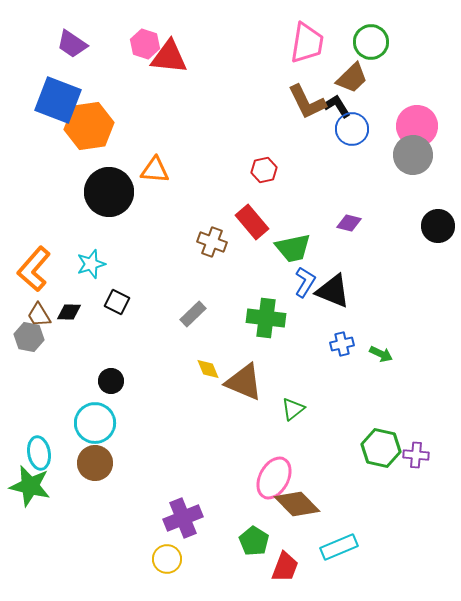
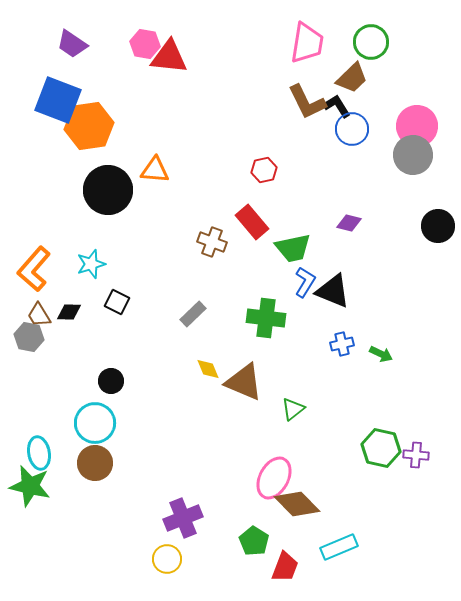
pink hexagon at (145, 44): rotated 8 degrees counterclockwise
black circle at (109, 192): moved 1 px left, 2 px up
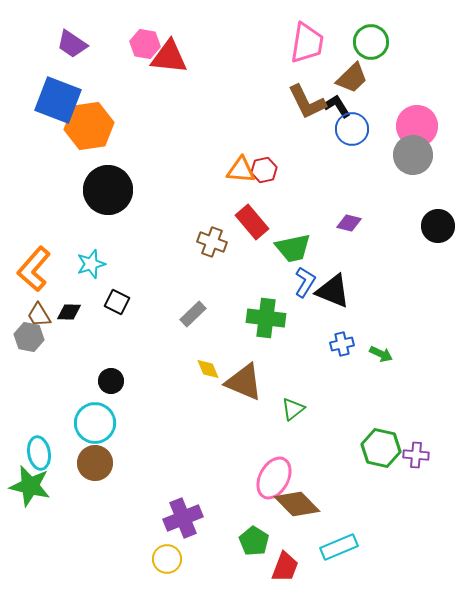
orange triangle at (155, 170): moved 86 px right
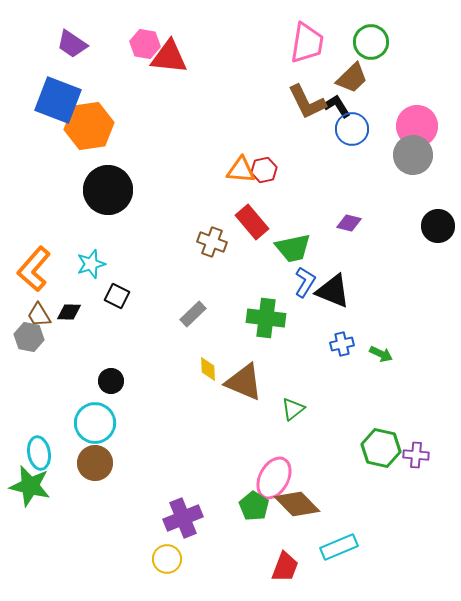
black square at (117, 302): moved 6 px up
yellow diamond at (208, 369): rotated 20 degrees clockwise
green pentagon at (254, 541): moved 35 px up
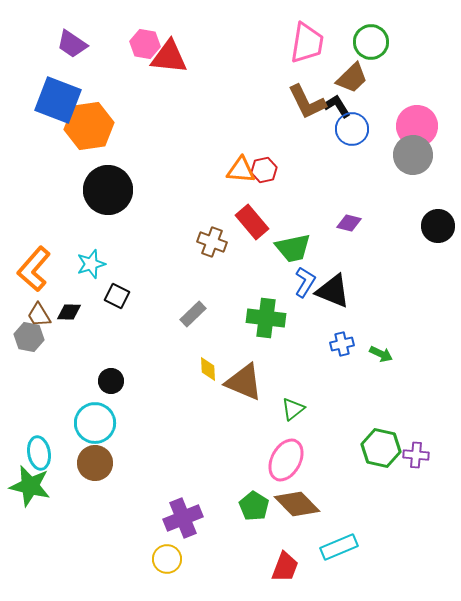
pink ellipse at (274, 478): moved 12 px right, 18 px up
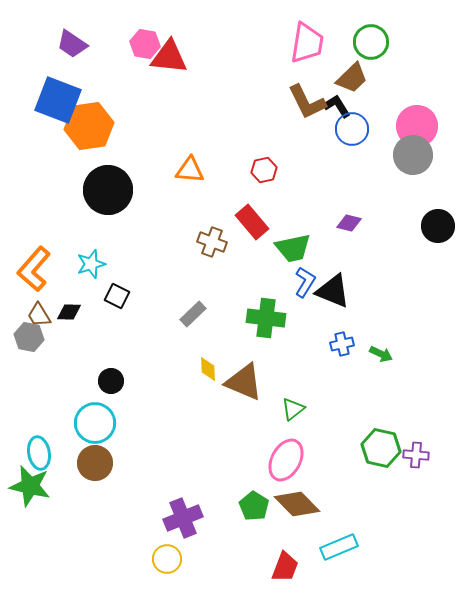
orange triangle at (241, 170): moved 51 px left
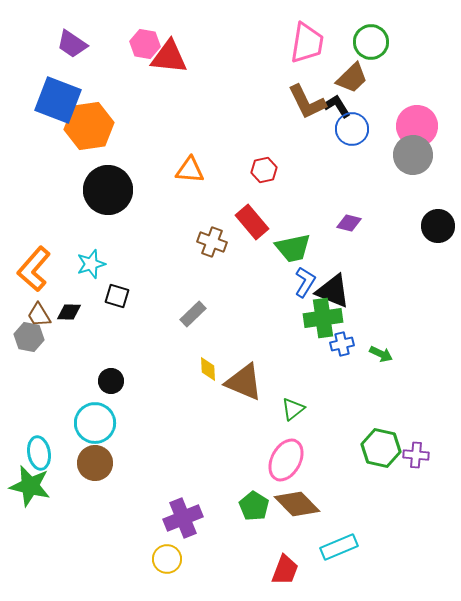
black square at (117, 296): rotated 10 degrees counterclockwise
green cross at (266, 318): moved 57 px right; rotated 15 degrees counterclockwise
red trapezoid at (285, 567): moved 3 px down
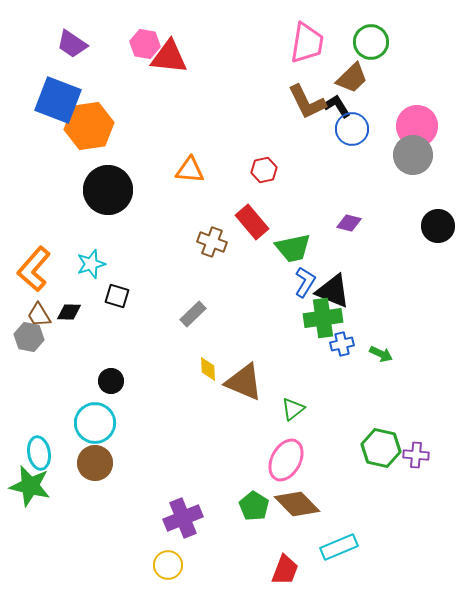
yellow circle at (167, 559): moved 1 px right, 6 px down
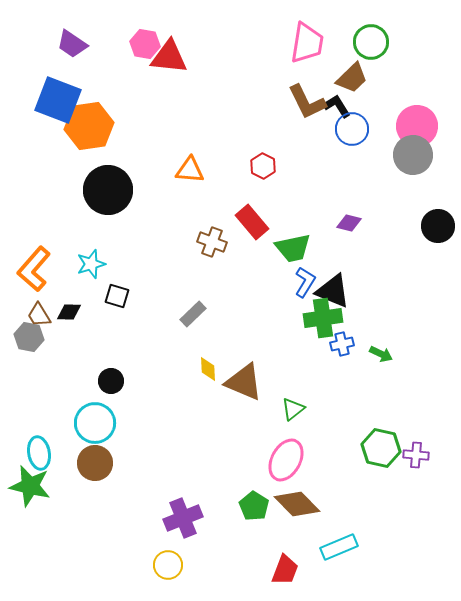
red hexagon at (264, 170): moved 1 px left, 4 px up; rotated 20 degrees counterclockwise
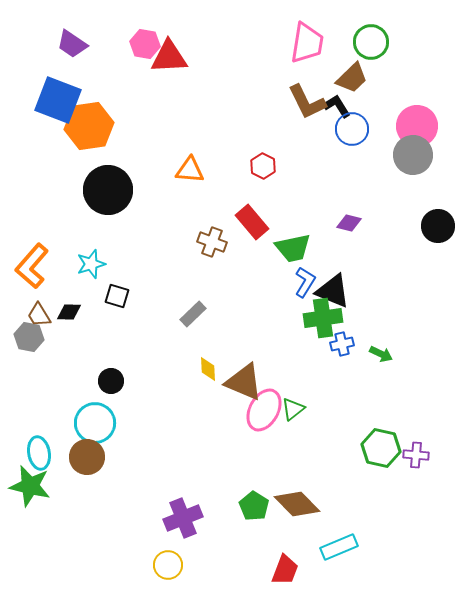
red triangle at (169, 57): rotated 9 degrees counterclockwise
orange L-shape at (34, 269): moved 2 px left, 3 px up
pink ellipse at (286, 460): moved 22 px left, 50 px up
brown circle at (95, 463): moved 8 px left, 6 px up
